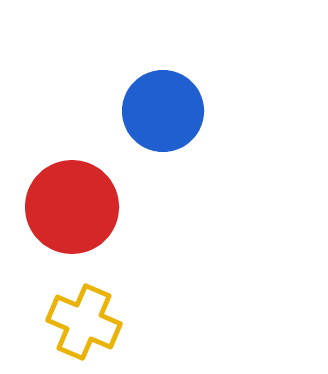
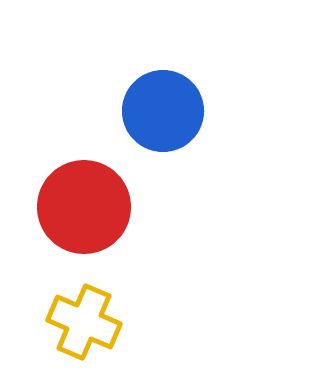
red circle: moved 12 px right
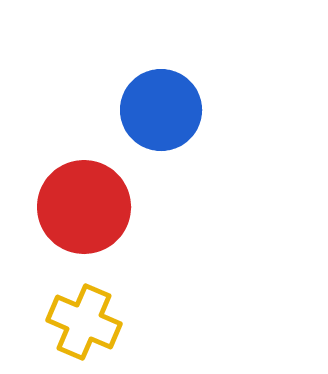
blue circle: moved 2 px left, 1 px up
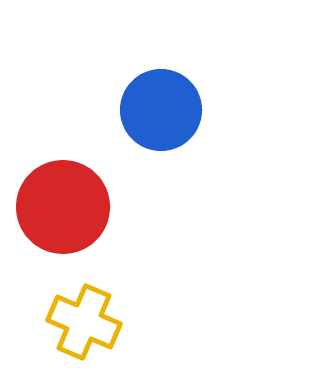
red circle: moved 21 px left
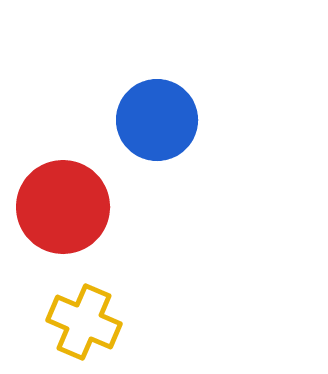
blue circle: moved 4 px left, 10 px down
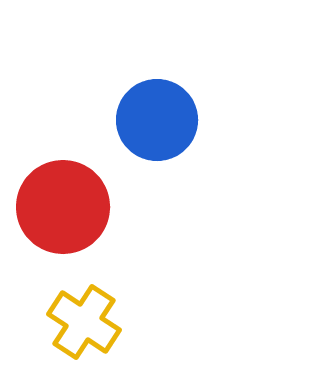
yellow cross: rotated 10 degrees clockwise
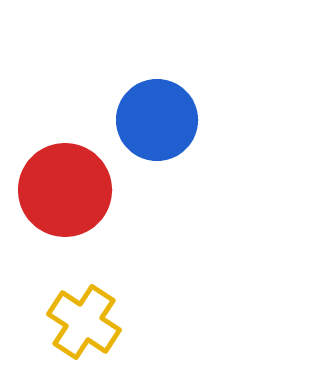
red circle: moved 2 px right, 17 px up
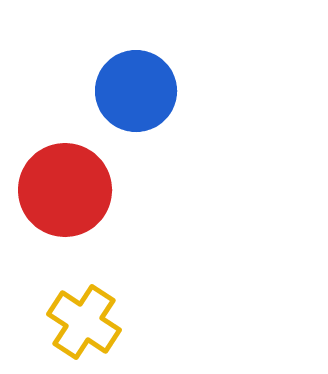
blue circle: moved 21 px left, 29 px up
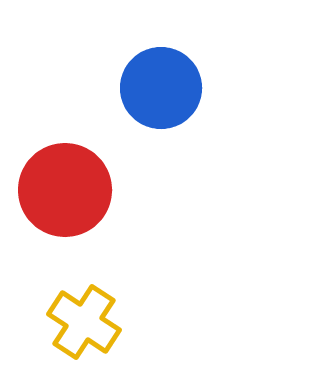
blue circle: moved 25 px right, 3 px up
